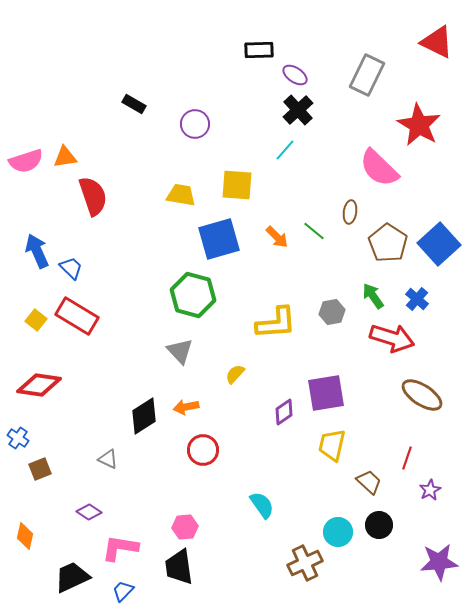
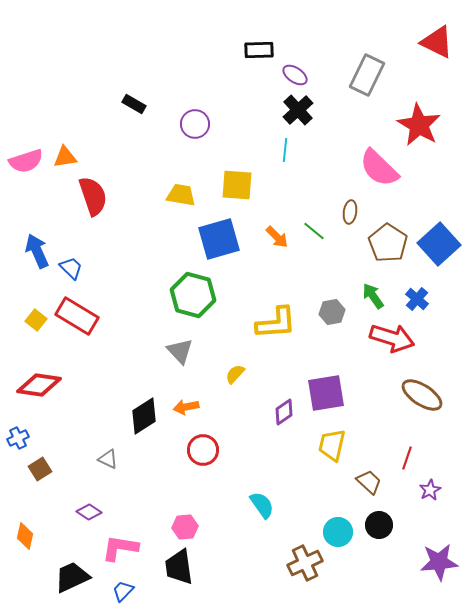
cyan line at (285, 150): rotated 35 degrees counterclockwise
blue cross at (18, 438): rotated 30 degrees clockwise
brown square at (40, 469): rotated 10 degrees counterclockwise
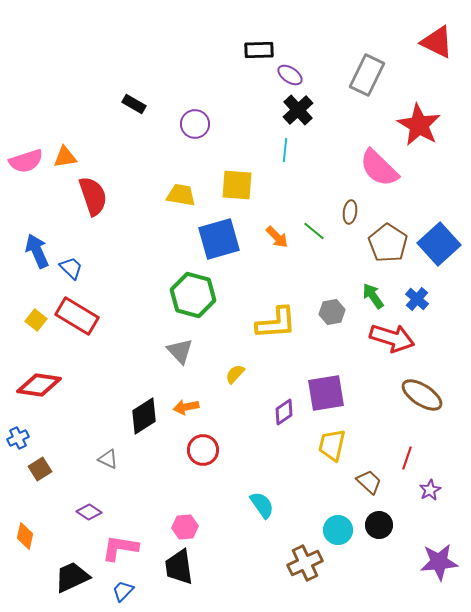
purple ellipse at (295, 75): moved 5 px left
cyan circle at (338, 532): moved 2 px up
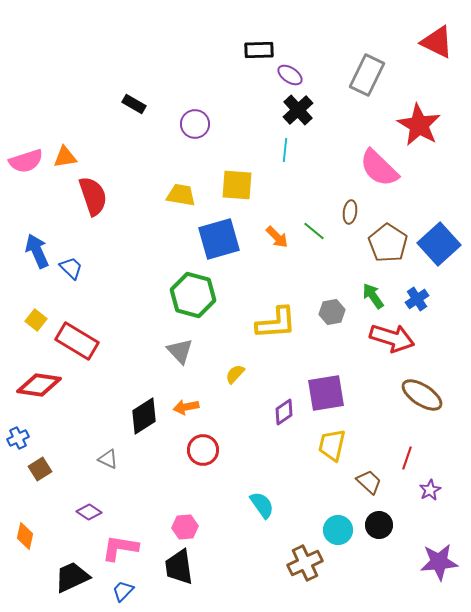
blue cross at (417, 299): rotated 15 degrees clockwise
red rectangle at (77, 316): moved 25 px down
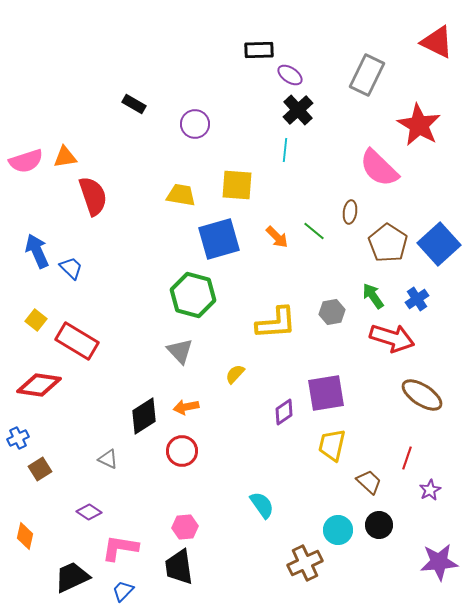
red circle at (203, 450): moved 21 px left, 1 px down
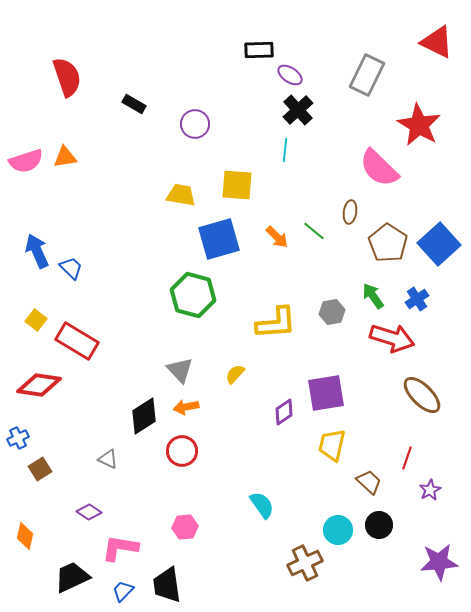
red semicircle at (93, 196): moved 26 px left, 119 px up
gray triangle at (180, 351): moved 19 px down
brown ellipse at (422, 395): rotated 12 degrees clockwise
black trapezoid at (179, 567): moved 12 px left, 18 px down
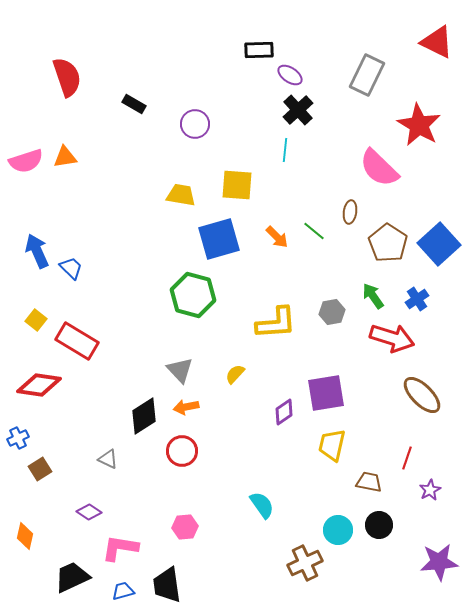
brown trapezoid at (369, 482): rotated 32 degrees counterclockwise
blue trapezoid at (123, 591): rotated 30 degrees clockwise
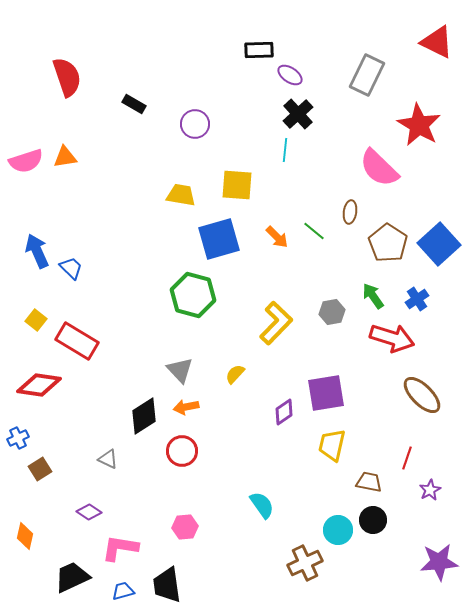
black cross at (298, 110): moved 4 px down
yellow L-shape at (276, 323): rotated 42 degrees counterclockwise
black circle at (379, 525): moved 6 px left, 5 px up
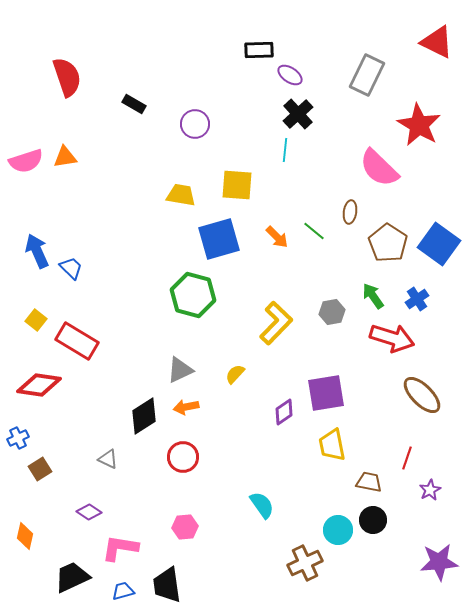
blue square at (439, 244): rotated 12 degrees counterclockwise
gray triangle at (180, 370): rotated 48 degrees clockwise
yellow trapezoid at (332, 445): rotated 24 degrees counterclockwise
red circle at (182, 451): moved 1 px right, 6 px down
